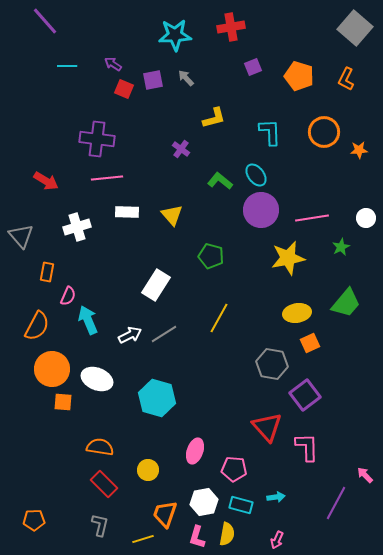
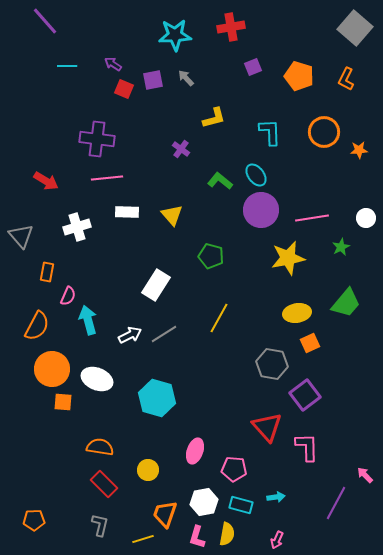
cyan arrow at (88, 320): rotated 8 degrees clockwise
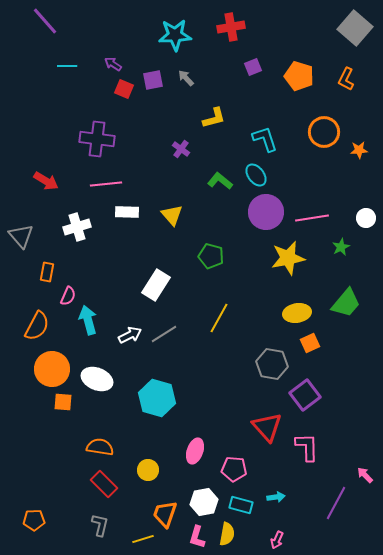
cyan L-shape at (270, 132): moved 5 px left, 7 px down; rotated 16 degrees counterclockwise
pink line at (107, 178): moved 1 px left, 6 px down
purple circle at (261, 210): moved 5 px right, 2 px down
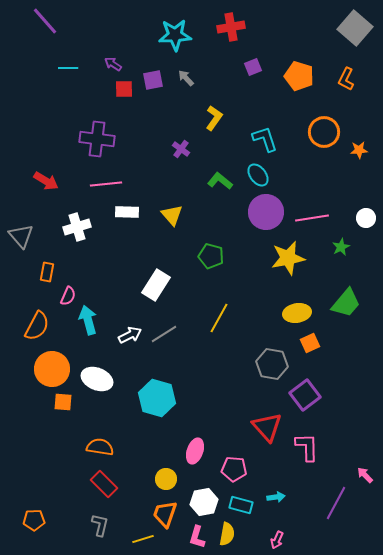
cyan line at (67, 66): moved 1 px right, 2 px down
red square at (124, 89): rotated 24 degrees counterclockwise
yellow L-shape at (214, 118): rotated 40 degrees counterclockwise
cyan ellipse at (256, 175): moved 2 px right
yellow circle at (148, 470): moved 18 px right, 9 px down
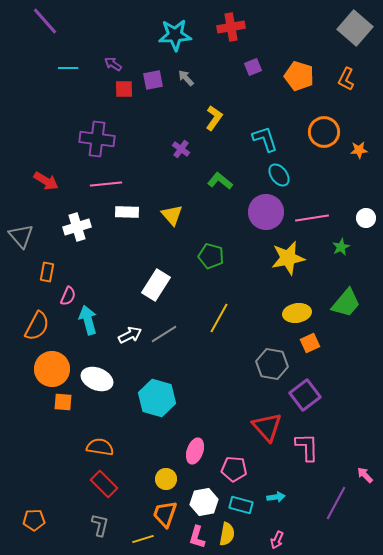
cyan ellipse at (258, 175): moved 21 px right
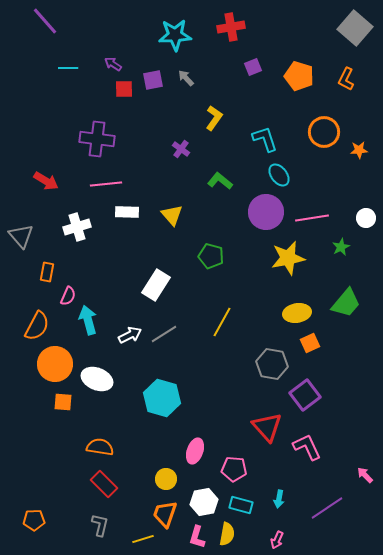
yellow line at (219, 318): moved 3 px right, 4 px down
orange circle at (52, 369): moved 3 px right, 5 px up
cyan hexagon at (157, 398): moved 5 px right
pink L-shape at (307, 447): rotated 24 degrees counterclockwise
cyan arrow at (276, 497): moved 3 px right, 2 px down; rotated 108 degrees clockwise
purple line at (336, 503): moved 9 px left, 5 px down; rotated 28 degrees clockwise
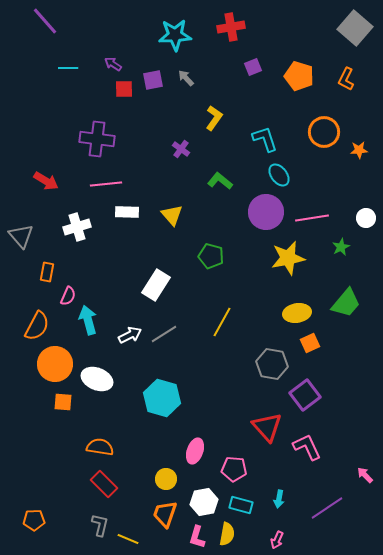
yellow line at (143, 539): moved 15 px left; rotated 40 degrees clockwise
